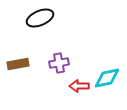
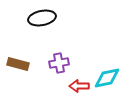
black ellipse: moved 2 px right; rotated 12 degrees clockwise
brown rectangle: rotated 25 degrees clockwise
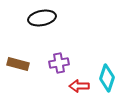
cyan diamond: rotated 60 degrees counterclockwise
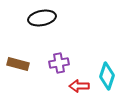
cyan diamond: moved 2 px up
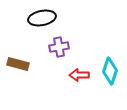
purple cross: moved 16 px up
cyan diamond: moved 3 px right, 5 px up
red arrow: moved 11 px up
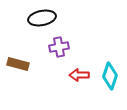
cyan diamond: moved 5 px down
